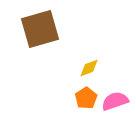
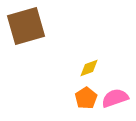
brown square: moved 14 px left, 3 px up
pink semicircle: moved 3 px up
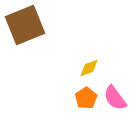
brown square: moved 1 px left, 1 px up; rotated 6 degrees counterclockwise
pink semicircle: rotated 108 degrees counterclockwise
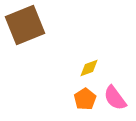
orange pentagon: moved 1 px left, 1 px down
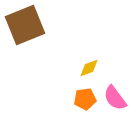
orange pentagon: rotated 25 degrees clockwise
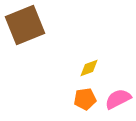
pink semicircle: moved 3 px right, 1 px down; rotated 100 degrees clockwise
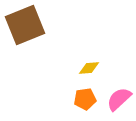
yellow diamond: rotated 15 degrees clockwise
pink semicircle: moved 1 px right; rotated 16 degrees counterclockwise
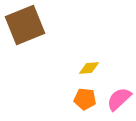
orange pentagon: rotated 15 degrees clockwise
